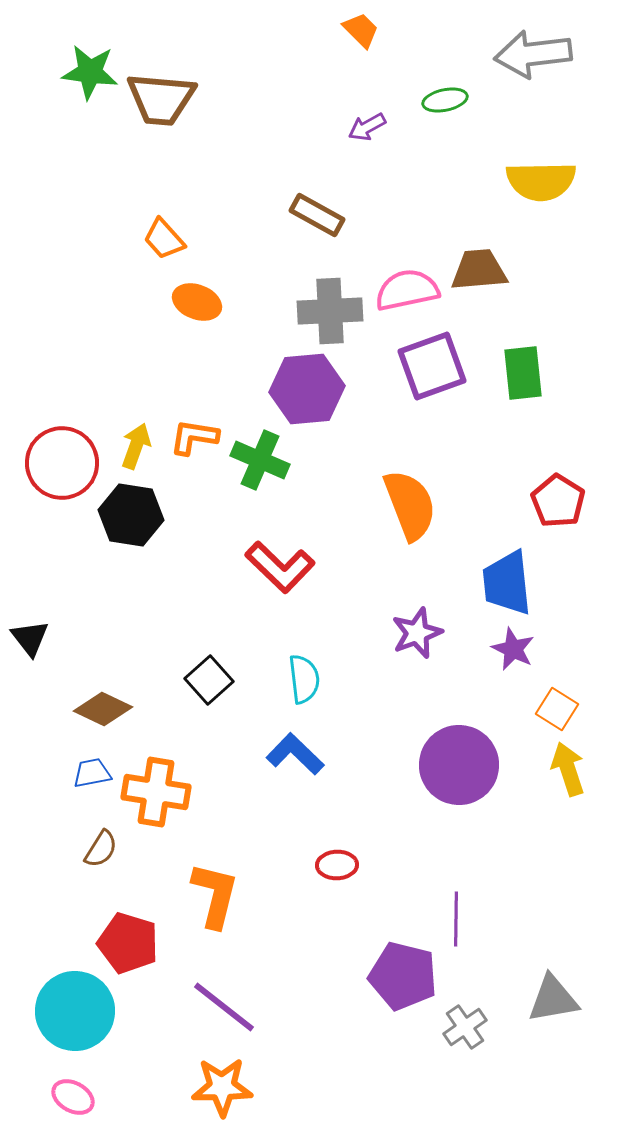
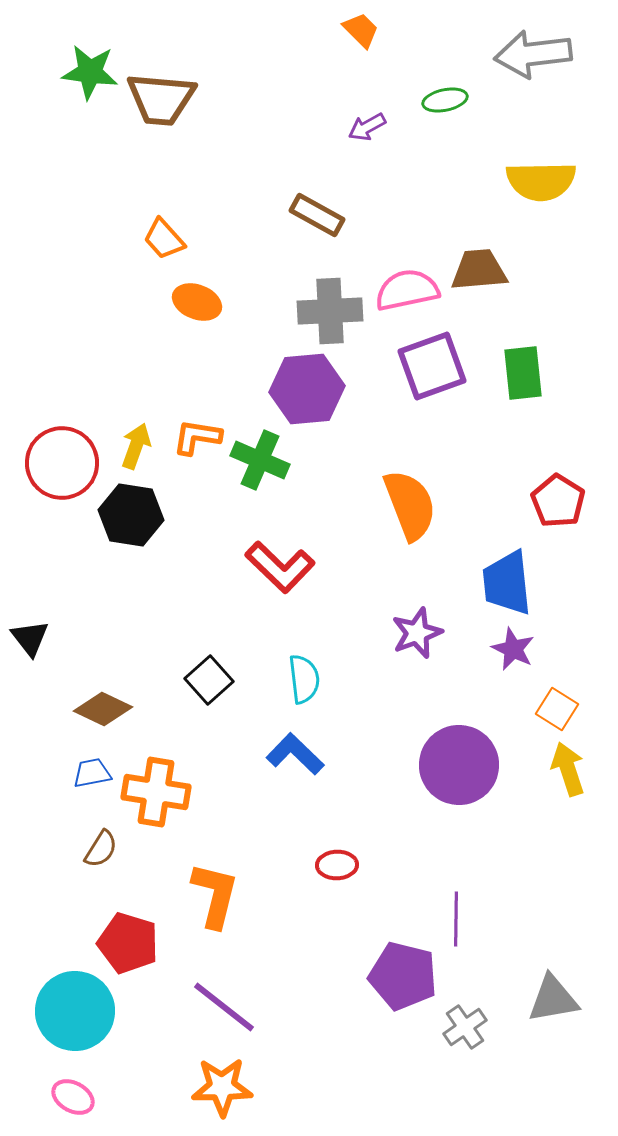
orange L-shape at (194, 437): moved 3 px right
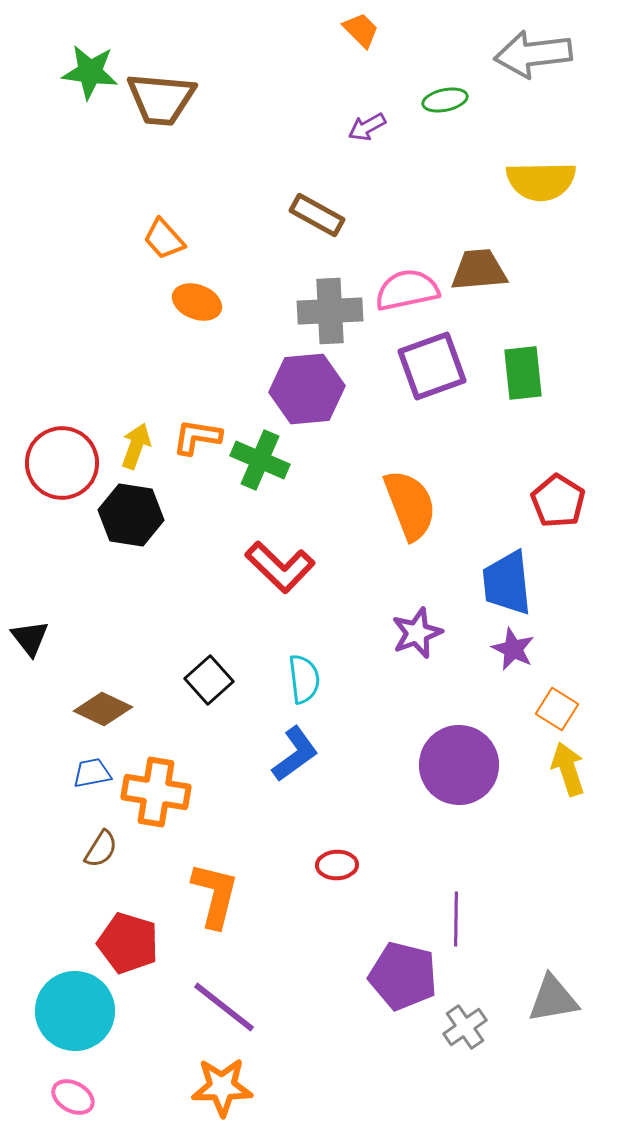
blue L-shape at (295, 754): rotated 100 degrees clockwise
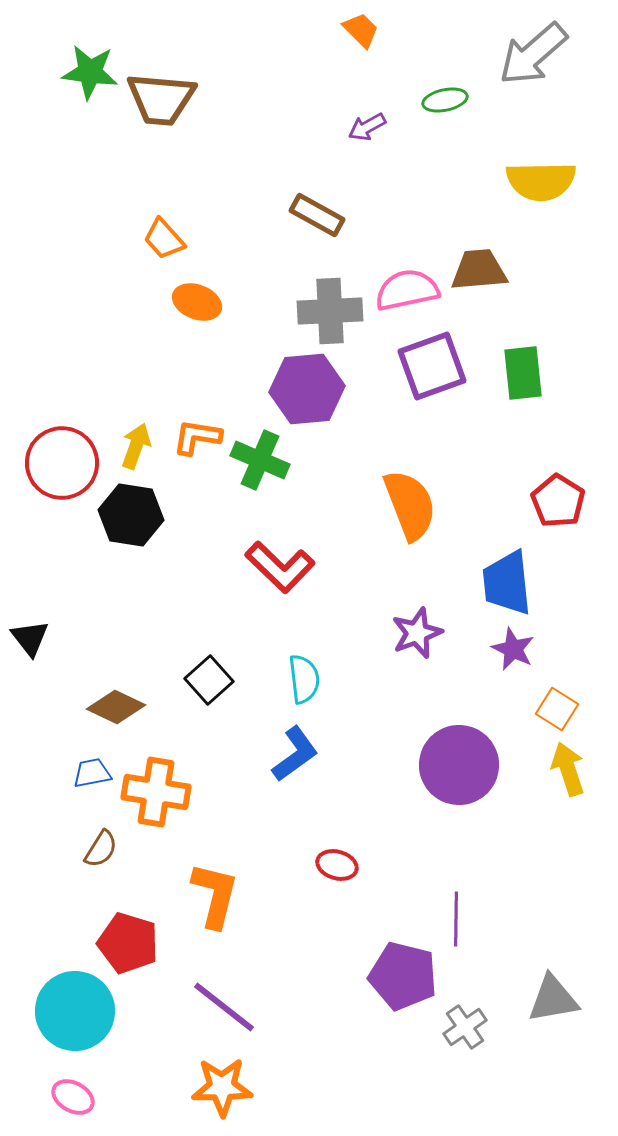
gray arrow at (533, 54): rotated 34 degrees counterclockwise
brown diamond at (103, 709): moved 13 px right, 2 px up
red ellipse at (337, 865): rotated 18 degrees clockwise
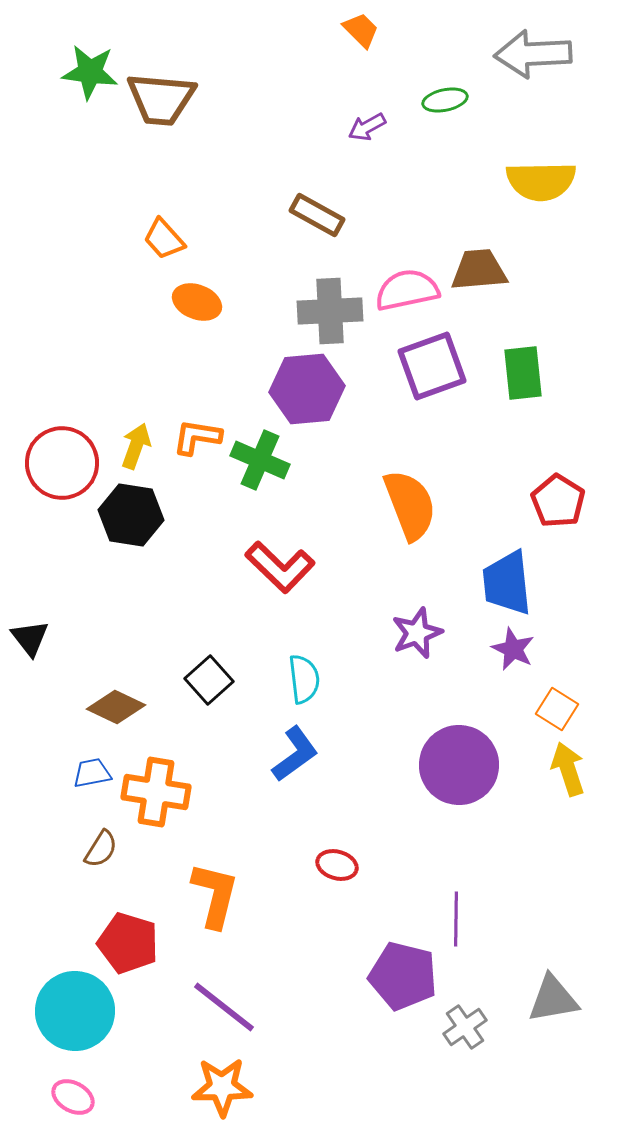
gray arrow at (533, 54): rotated 38 degrees clockwise
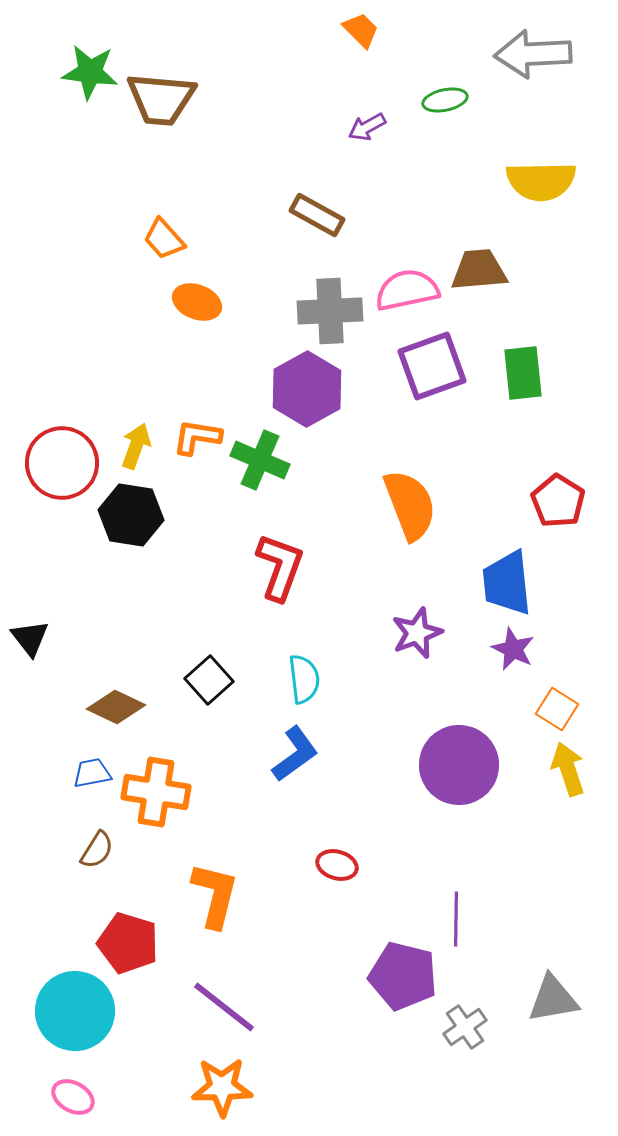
purple hexagon at (307, 389): rotated 24 degrees counterclockwise
red L-shape at (280, 567): rotated 114 degrees counterclockwise
brown semicircle at (101, 849): moved 4 px left, 1 px down
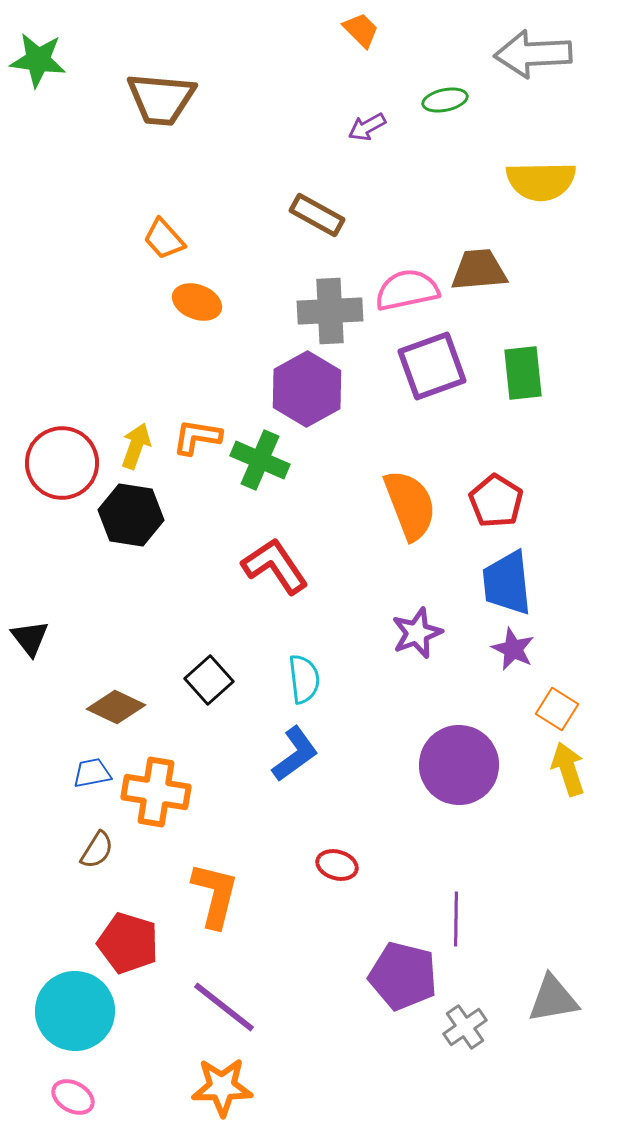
green star at (90, 72): moved 52 px left, 12 px up
red pentagon at (558, 501): moved 62 px left
red L-shape at (280, 567): moved 5 px left, 1 px up; rotated 54 degrees counterclockwise
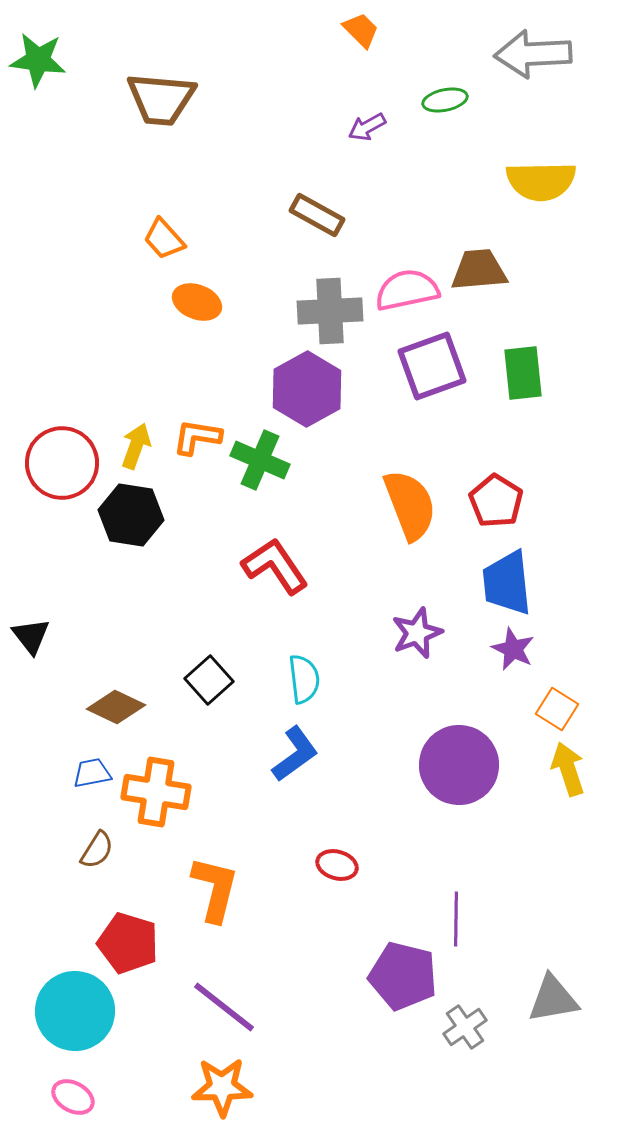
black triangle at (30, 638): moved 1 px right, 2 px up
orange L-shape at (215, 895): moved 6 px up
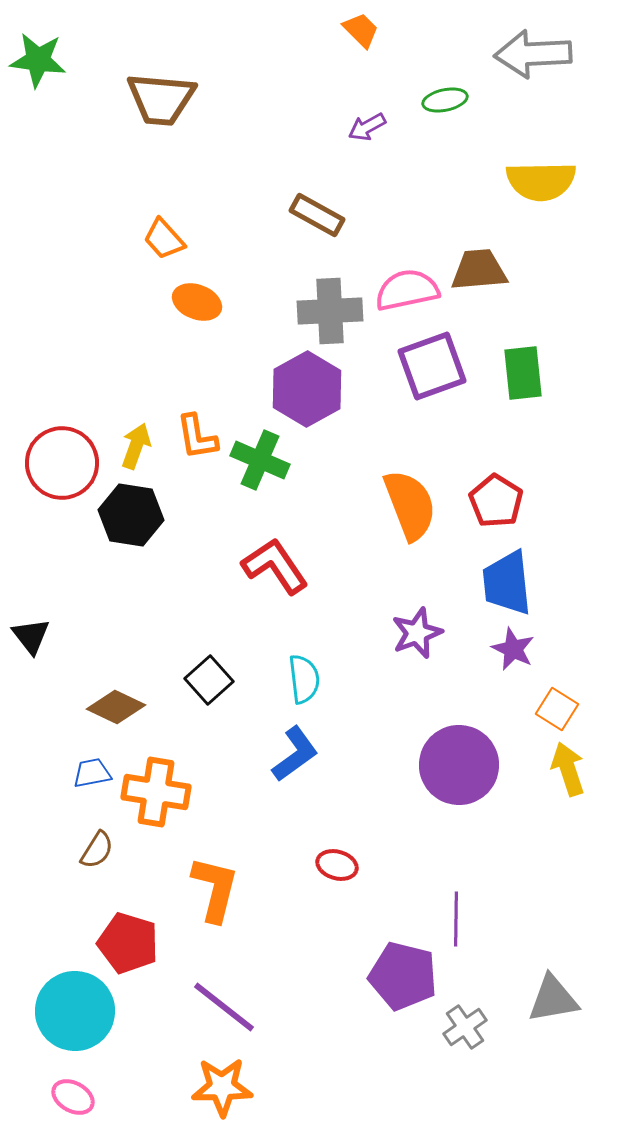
orange L-shape at (197, 437): rotated 108 degrees counterclockwise
